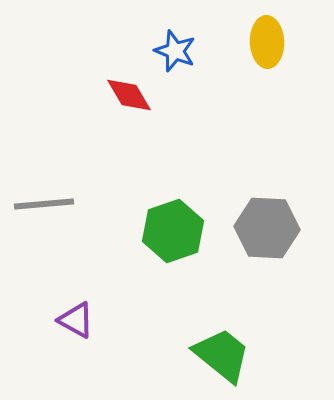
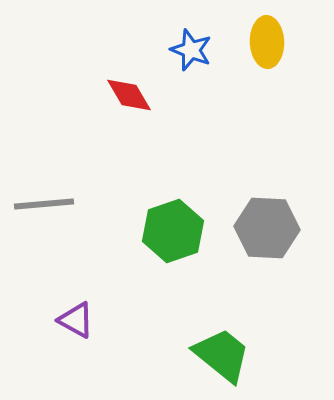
blue star: moved 16 px right, 1 px up
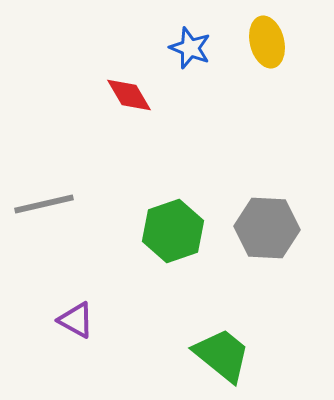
yellow ellipse: rotated 12 degrees counterclockwise
blue star: moved 1 px left, 2 px up
gray line: rotated 8 degrees counterclockwise
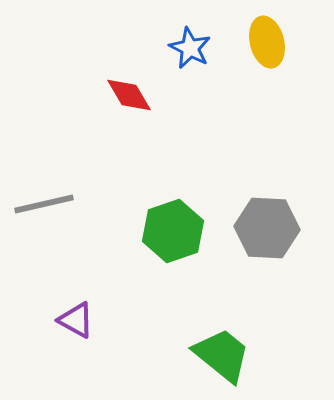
blue star: rotated 6 degrees clockwise
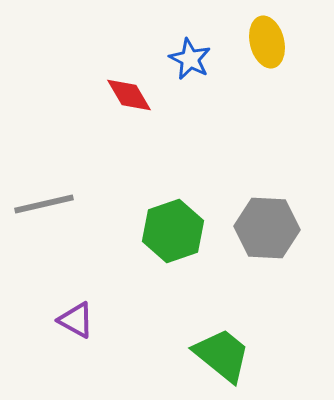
blue star: moved 11 px down
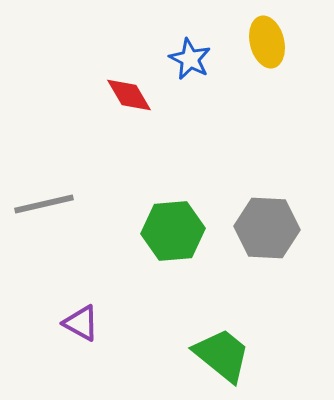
green hexagon: rotated 14 degrees clockwise
purple triangle: moved 5 px right, 3 px down
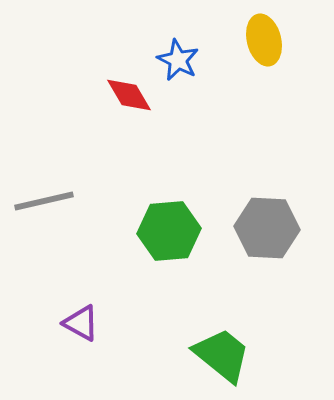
yellow ellipse: moved 3 px left, 2 px up
blue star: moved 12 px left, 1 px down
gray line: moved 3 px up
green hexagon: moved 4 px left
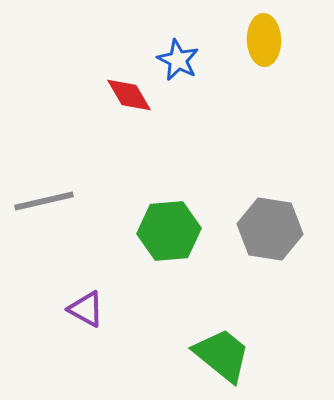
yellow ellipse: rotated 12 degrees clockwise
gray hexagon: moved 3 px right, 1 px down; rotated 6 degrees clockwise
purple triangle: moved 5 px right, 14 px up
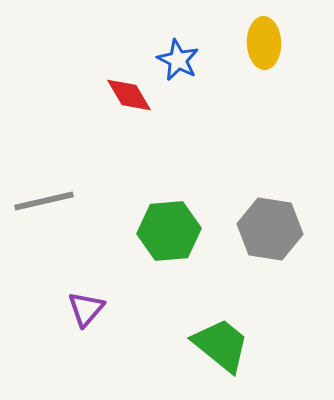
yellow ellipse: moved 3 px down
purple triangle: rotated 42 degrees clockwise
green trapezoid: moved 1 px left, 10 px up
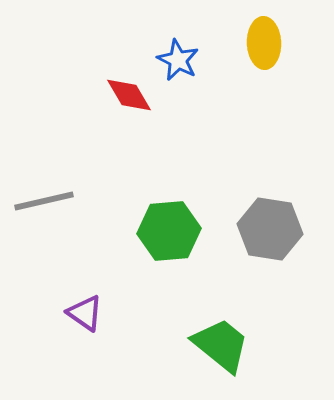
purple triangle: moved 1 px left, 4 px down; rotated 36 degrees counterclockwise
